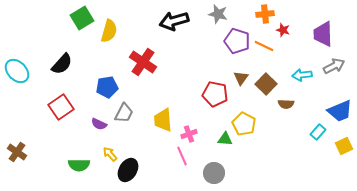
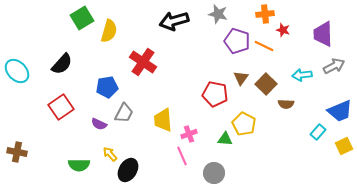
brown cross: rotated 24 degrees counterclockwise
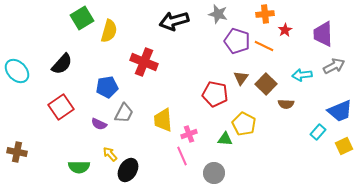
red star: moved 2 px right; rotated 24 degrees clockwise
red cross: moved 1 px right; rotated 12 degrees counterclockwise
green semicircle: moved 2 px down
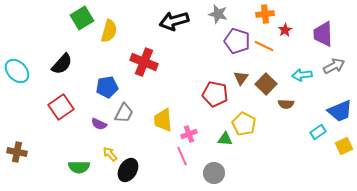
cyan rectangle: rotated 14 degrees clockwise
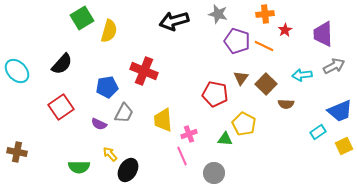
red cross: moved 9 px down
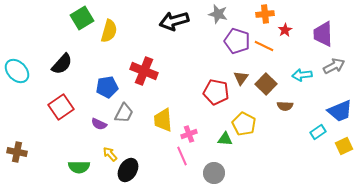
red pentagon: moved 1 px right, 2 px up
brown semicircle: moved 1 px left, 2 px down
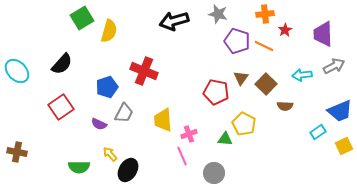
blue pentagon: rotated 10 degrees counterclockwise
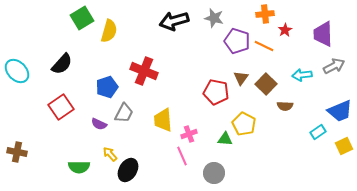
gray star: moved 4 px left, 4 px down
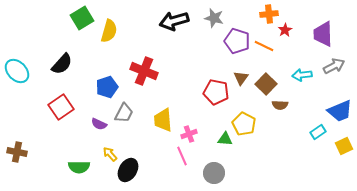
orange cross: moved 4 px right
brown semicircle: moved 5 px left, 1 px up
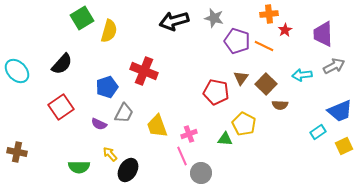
yellow trapezoid: moved 6 px left, 6 px down; rotated 15 degrees counterclockwise
gray circle: moved 13 px left
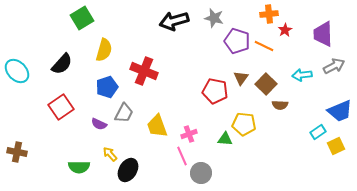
yellow semicircle: moved 5 px left, 19 px down
red pentagon: moved 1 px left, 1 px up
yellow pentagon: rotated 20 degrees counterclockwise
yellow square: moved 8 px left
